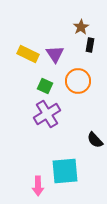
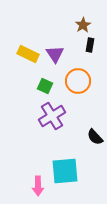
brown star: moved 2 px right, 2 px up
purple cross: moved 5 px right, 2 px down
black semicircle: moved 3 px up
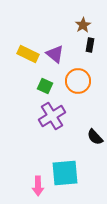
purple triangle: rotated 18 degrees counterclockwise
cyan square: moved 2 px down
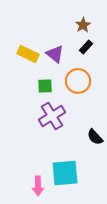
black rectangle: moved 4 px left, 2 px down; rotated 32 degrees clockwise
green square: rotated 28 degrees counterclockwise
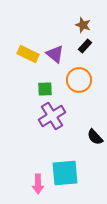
brown star: rotated 21 degrees counterclockwise
black rectangle: moved 1 px left, 1 px up
orange circle: moved 1 px right, 1 px up
green square: moved 3 px down
pink arrow: moved 2 px up
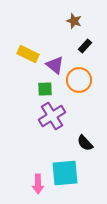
brown star: moved 9 px left, 4 px up
purple triangle: moved 11 px down
black semicircle: moved 10 px left, 6 px down
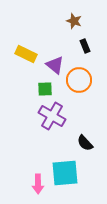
black rectangle: rotated 64 degrees counterclockwise
yellow rectangle: moved 2 px left
purple cross: rotated 28 degrees counterclockwise
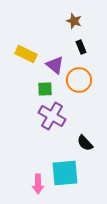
black rectangle: moved 4 px left, 1 px down
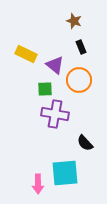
purple cross: moved 3 px right, 2 px up; rotated 20 degrees counterclockwise
